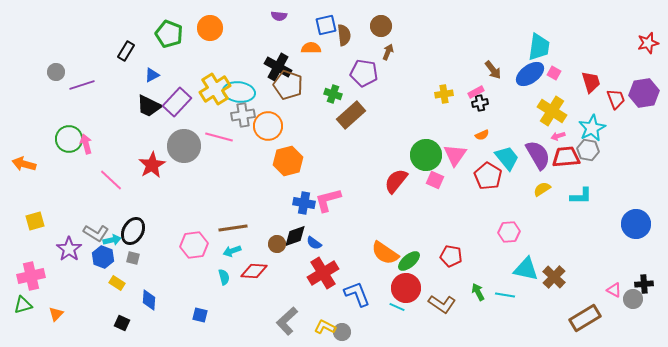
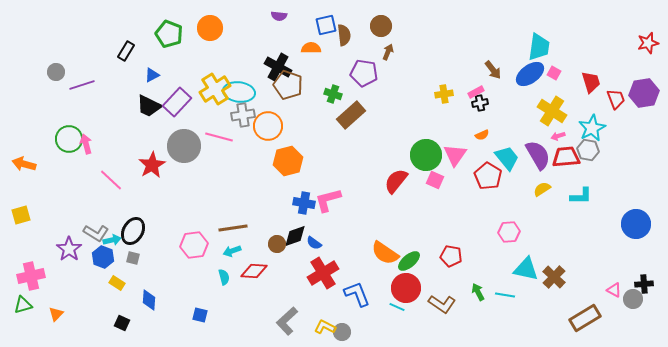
yellow square at (35, 221): moved 14 px left, 6 px up
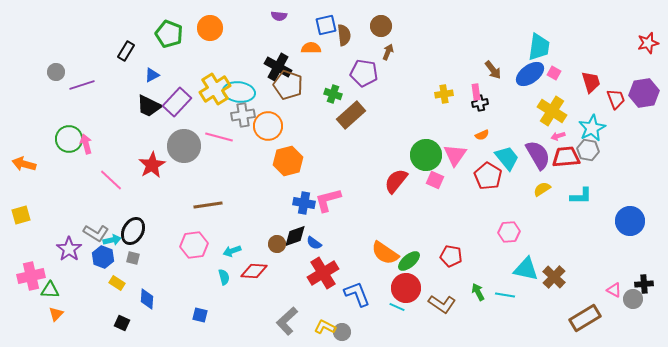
pink rectangle at (476, 92): rotated 70 degrees counterclockwise
blue circle at (636, 224): moved 6 px left, 3 px up
brown line at (233, 228): moved 25 px left, 23 px up
blue diamond at (149, 300): moved 2 px left, 1 px up
green triangle at (23, 305): moved 27 px right, 15 px up; rotated 18 degrees clockwise
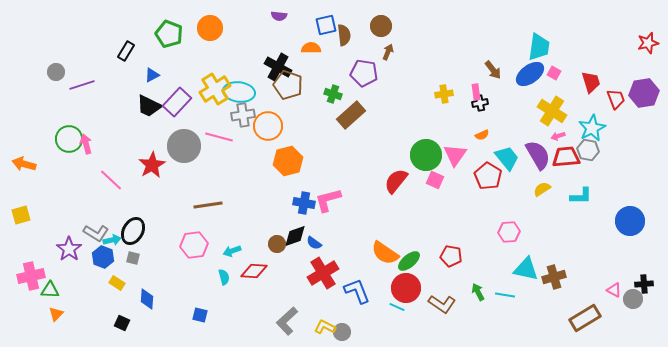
brown cross at (554, 277): rotated 30 degrees clockwise
blue L-shape at (357, 294): moved 3 px up
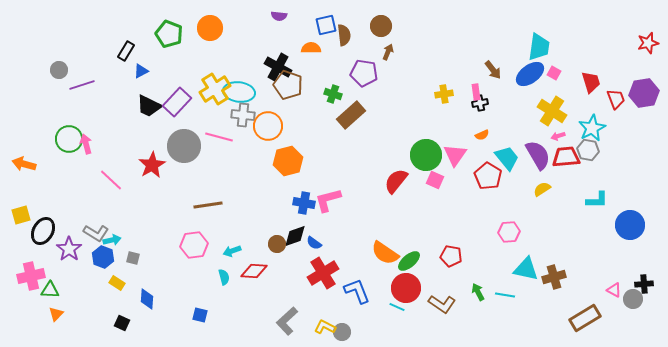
gray circle at (56, 72): moved 3 px right, 2 px up
blue triangle at (152, 75): moved 11 px left, 4 px up
gray cross at (243, 115): rotated 15 degrees clockwise
cyan L-shape at (581, 196): moved 16 px right, 4 px down
blue circle at (630, 221): moved 4 px down
black ellipse at (133, 231): moved 90 px left
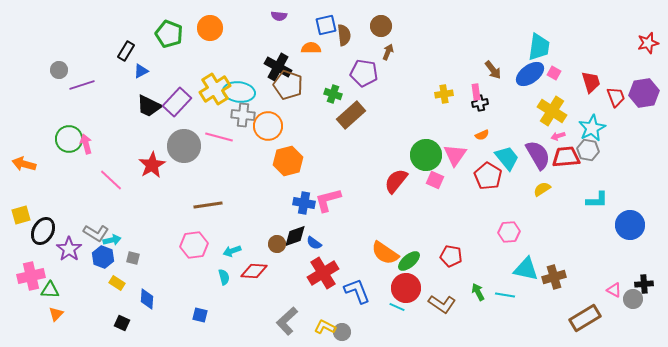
red trapezoid at (616, 99): moved 2 px up
